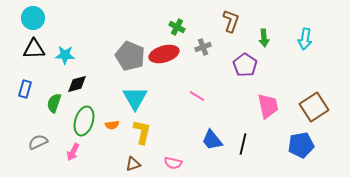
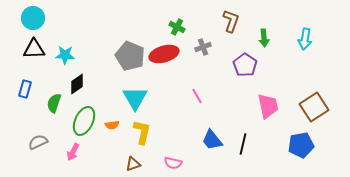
black diamond: rotated 20 degrees counterclockwise
pink line: rotated 28 degrees clockwise
green ellipse: rotated 8 degrees clockwise
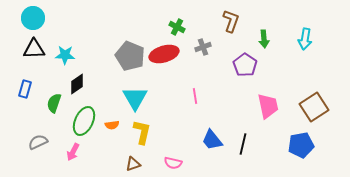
green arrow: moved 1 px down
pink line: moved 2 px left; rotated 21 degrees clockwise
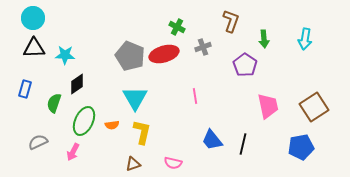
black triangle: moved 1 px up
blue pentagon: moved 2 px down
